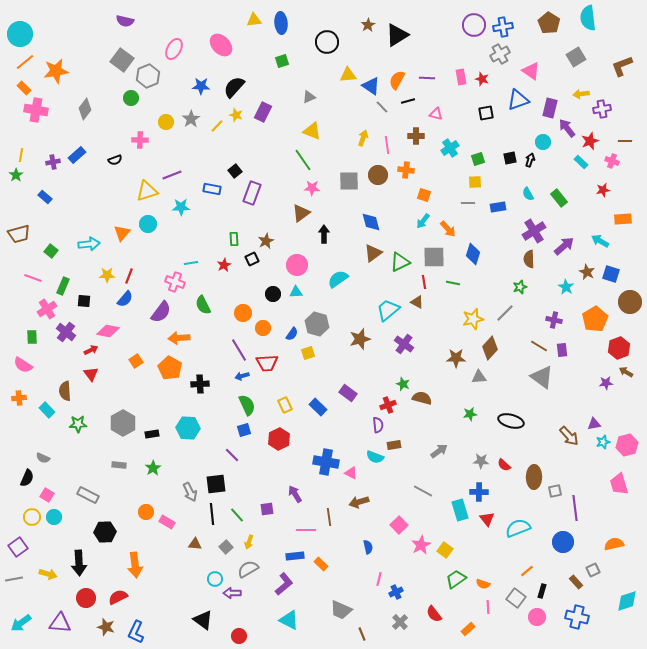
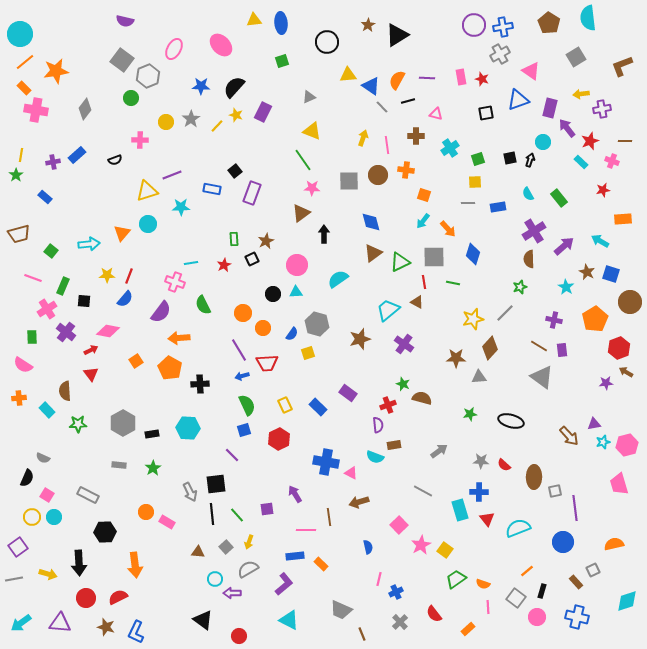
brown triangle at (195, 544): moved 3 px right, 8 px down
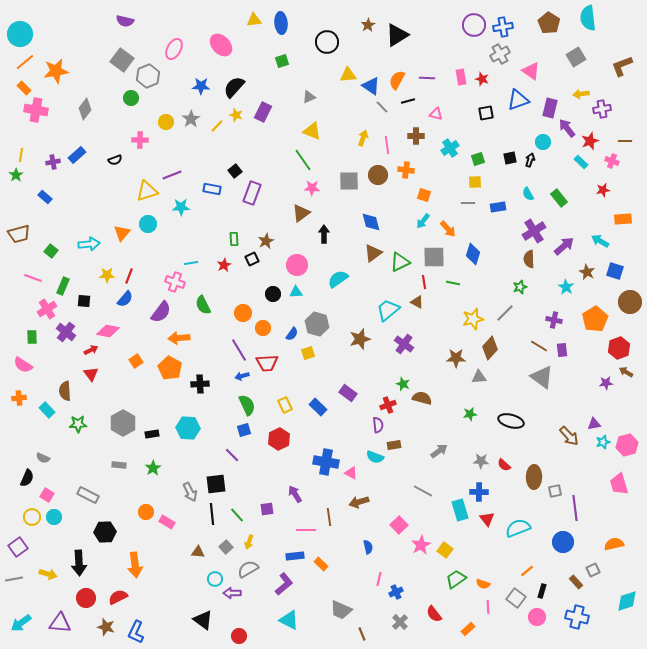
blue square at (611, 274): moved 4 px right, 3 px up
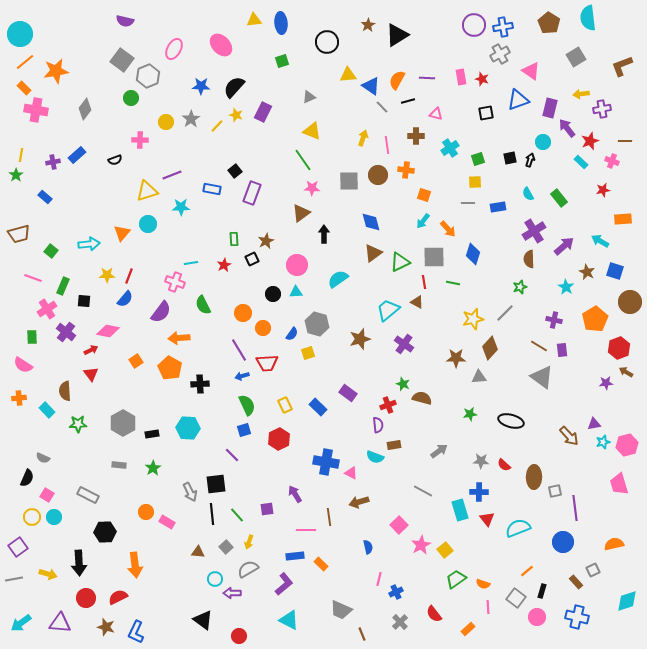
yellow square at (445, 550): rotated 14 degrees clockwise
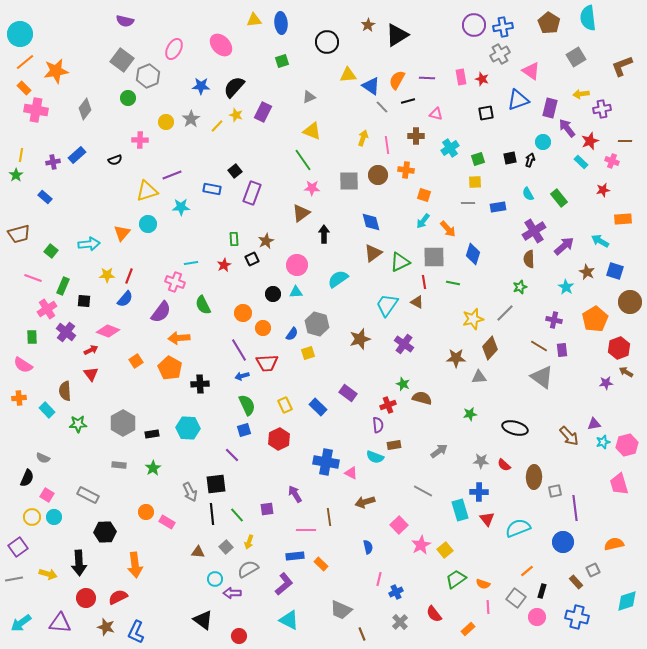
green circle at (131, 98): moved 3 px left
cyan trapezoid at (388, 310): moved 1 px left, 5 px up; rotated 15 degrees counterclockwise
pink diamond at (108, 331): rotated 10 degrees clockwise
black ellipse at (511, 421): moved 4 px right, 7 px down
brown arrow at (359, 502): moved 6 px right
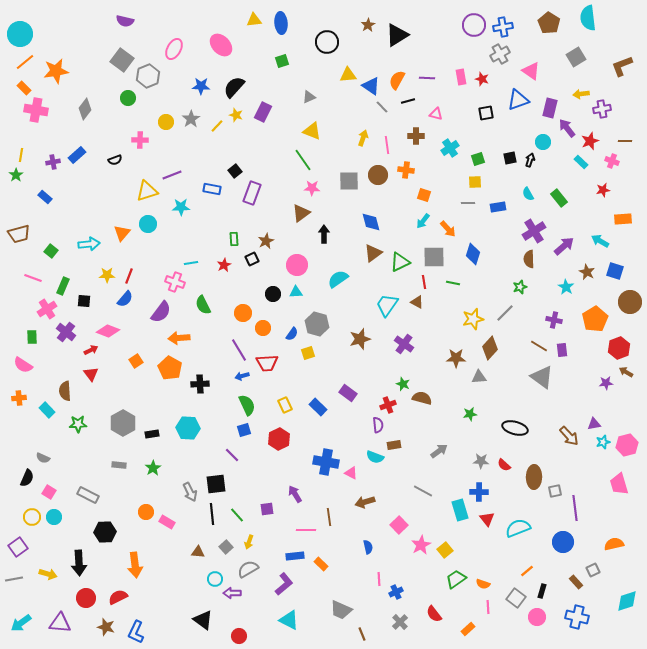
pink square at (47, 495): moved 2 px right, 3 px up
pink line at (379, 579): rotated 16 degrees counterclockwise
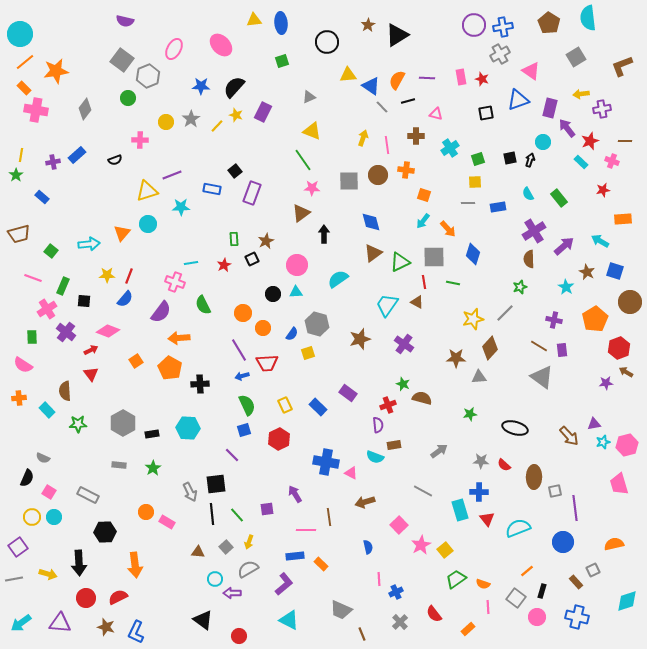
blue rectangle at (45, 197): moved 3 px left
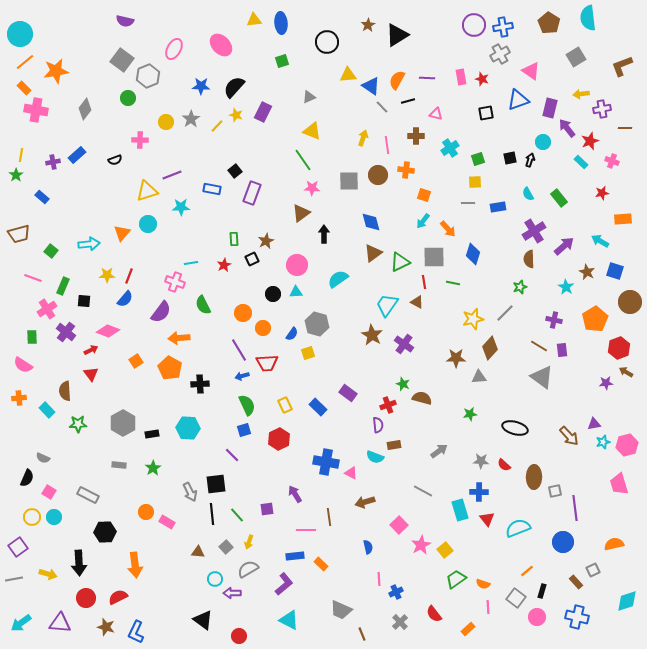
brown line at (625, 141): moved 13 px up
red star at (603, 190): moved 1 px left, 3 px down
brown star at (360, 339): moved 12 px right, 4 px up; rotated 25 degrees counterclockwise
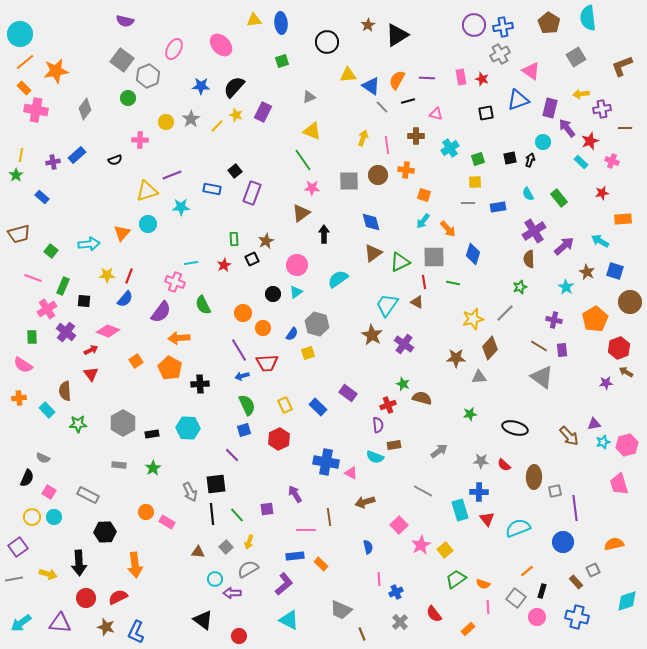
cyan triangle at (296, 292): rotated 32 degrees counterclockwise
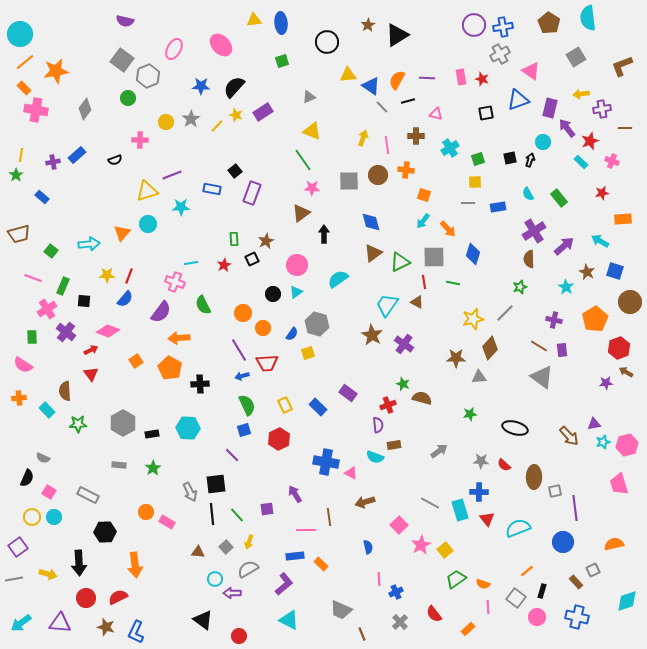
purple rectangle at (263, 112): rotated 30 degrees clockwise
gray line at (423, 491): moved 7 px right, 12 px down
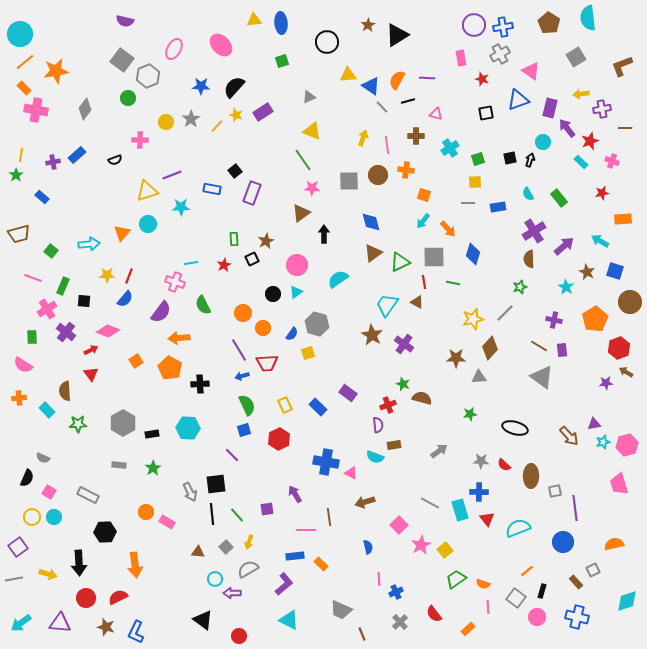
pink rectangle at (461, 77): moved 19 px up
brown ellipse at (534, 477): moved 3 px left, 1 px up
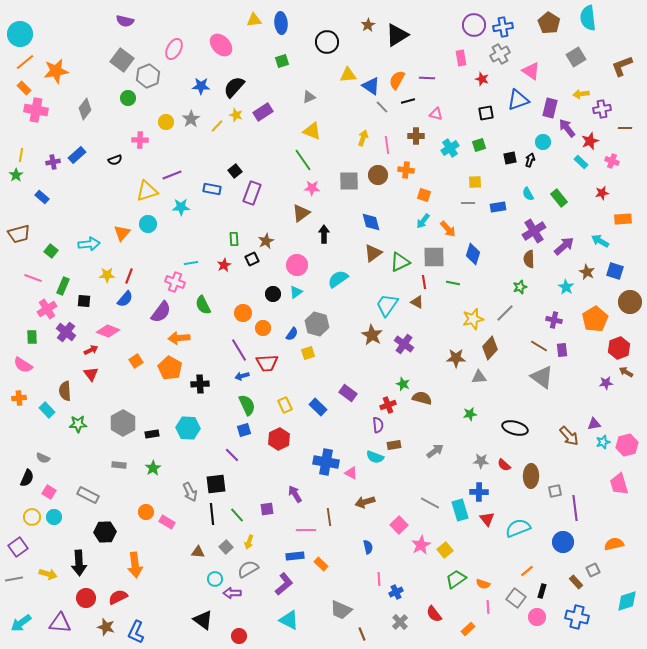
green square at (478, 159): moved 1 px right, 14 px up
gray arrow at (439, 451): moved 4 px left
